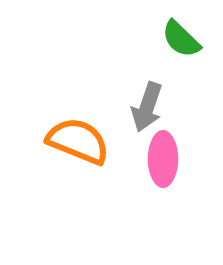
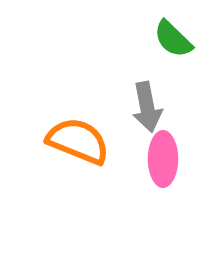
green semicircle: moved 8 px left
gray arrow: rotated 30 degrees counterclockwise
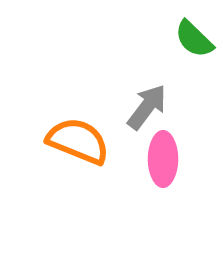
green semicircle: moved 21 px right
gray arrow: rotated 132 degrees counterclockwise
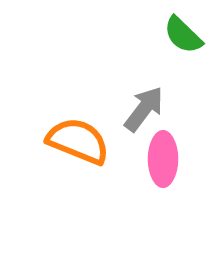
green semicircle: moved 11 px left, 4 px up
gray arrow: moved 3 px left, 2 px down
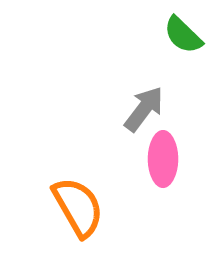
orange semicircle: moved 66 px down; rotated 38 degrees clockwise
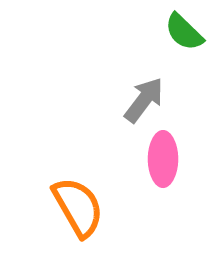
green semicircle: moved 1 px right, 3 px up
gray arrow: moved 9 px up
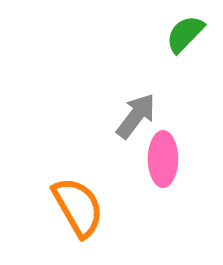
green semicircle: moved 1 px right, 2 px down; rotated 90 degrees clockwise
gray arrow: moved 8 px left, 16 px down
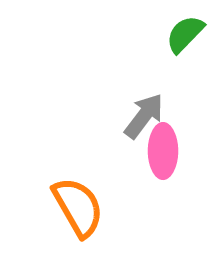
gray arrow: moved 8 px right
pink ellipse: moved 8 px up
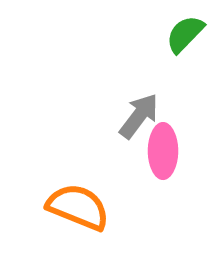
gray arrow: moved 5 px left
orange semicircle: rotated 38 degrees counterclockwise
